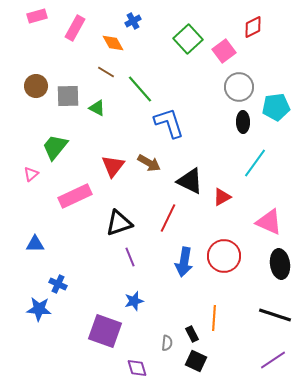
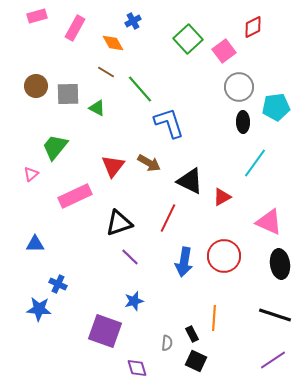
gray square at (68, 96): moved 2 px up
purple line at (130, 257): rotated 24 degrees counterclockwise
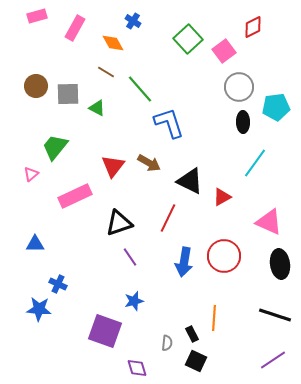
blue cross at (133, 21): rotated 28 degrees counterclockwise
purple line at (130, 257): rotated 12 degrees clockwise
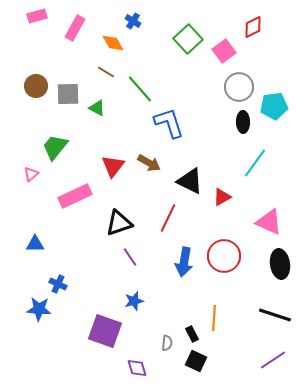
cyan pentagon at (276, 107): moved 2 px left, 1 px up
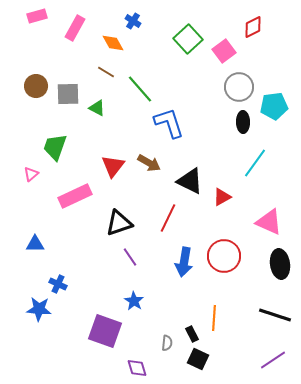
green trapezoid at (55, 147): rotated 20 degrees counterclockwise
blue star at (134, 301): rotated 24 degrees counterclockwise
black square at (196, 361): moved 2 px right, 2 px up
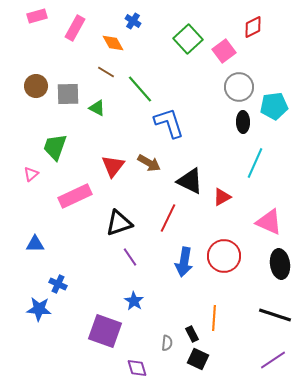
cyan line at (255, 163): rotated 12 degrees counterclockwise
